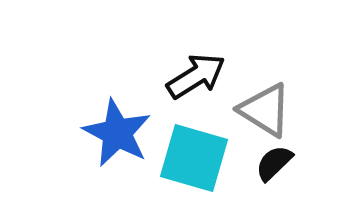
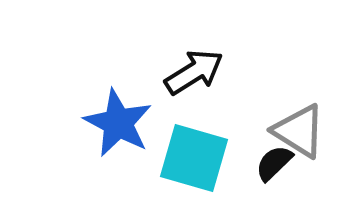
black arrow: moved 2 px left, 4 px up
gray triangle: moved 34 px right, 21 px down
blue star: moved 1 px right, 10 px up
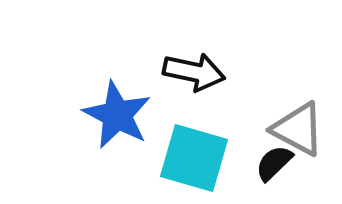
black arrow: rotated 44 degrees clockwise
blue star: moved 1 px left, 8 px up
gray triangle: moved 1 px left, 2 px up; rotated 4 degrees counterclockwise
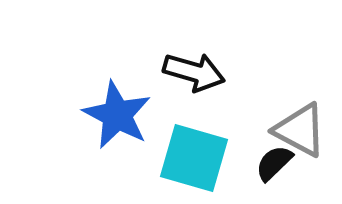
black arrow: rotated 4 degrees clockwise
gray triangle: moved 2 px right, 1 px down
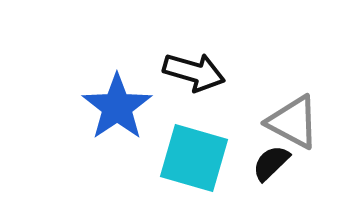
blue star: moved 8 px up; rotated 10 degrees clockwise
gray triangle: moved 7 px left, 8 px up
black semicircle: moved 3 px left
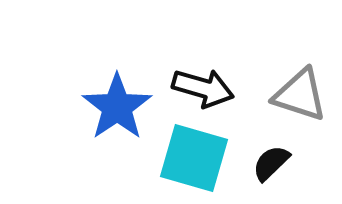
black arrow: moved 9 px right, 16 px down
gray triangle: moved 7 px right, 27 px up; rotated 10 degrees counterclockwise
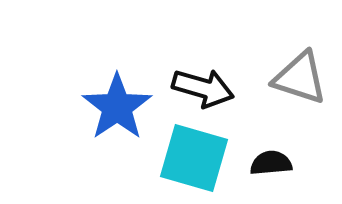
gray triangle: moved 17 px up
black semicircle: rotated 39 degrees clockwise
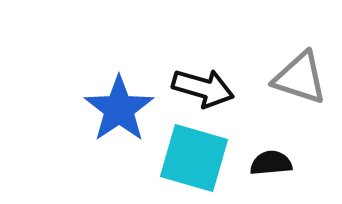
blue star: moved 2 px right, 2 px down
